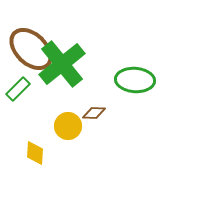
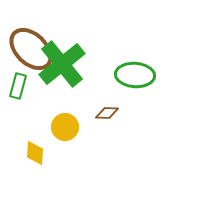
green ellipse: moved 5 px up
green rectangle: moved 3 px up; rotated 30 degrees counterclockwise
brown diamond: moved 13 px right
yellow circle: moved 3 px left, 1 px down
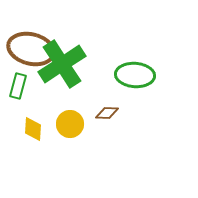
brown ellipse: rotated 30 degrees counterclockwise
green cross: rotated 6 degrees clockwise
yellow circle: moved 5 px right, 3 px up
yellow diamond: moved 2 px left, 24 px up
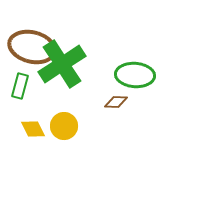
brown ellipse: moved 1 px right, 2 px up
green rectangle: moved 2 px right
brown diamond: moved 9 px right, 11 px up
yellow circle: moved 6 px left, 2 px down
yellow diamond: rotated 30 degrees counterclockwise
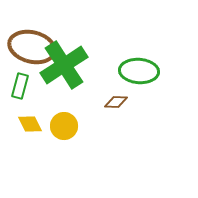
green cross: moved 2 px right, 1 px down
green ellipse: moved 4 px right, 4 px up
yellow diamond: moved 3 px left, 5 px up
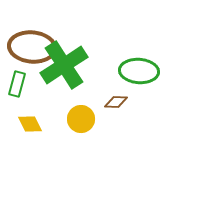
brown ellipse: rotated 9 degrees counterclockwise
green rectangle: moved 3 px left, 2 px up
yellow circle: moved 17 px right, 7 px up
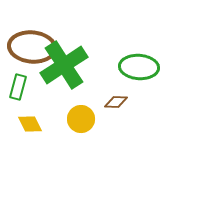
green ellipse: moved 4 px up
green rectangle: moved 1 px right, 3 px down
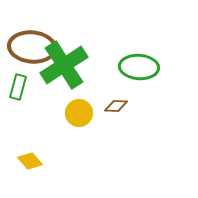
brown diamond: moved 4 px down
yellow circle: moved 2 px left, 6 px up
yellow diamond: moved 37 px down; rotated 15 degrees counterclockwise
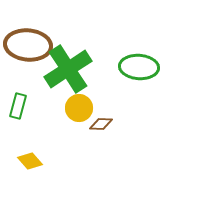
brown ellipse: moved 4 px left, 2 px up
green cross: moved 4 px right, 4 px down
green rectangle: moved 19 px down
brown diamond: moved 15 px left, 18 px down
yellow circle: moved 5 px up
